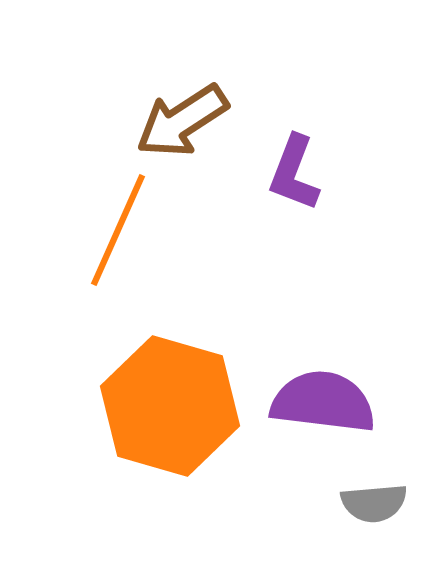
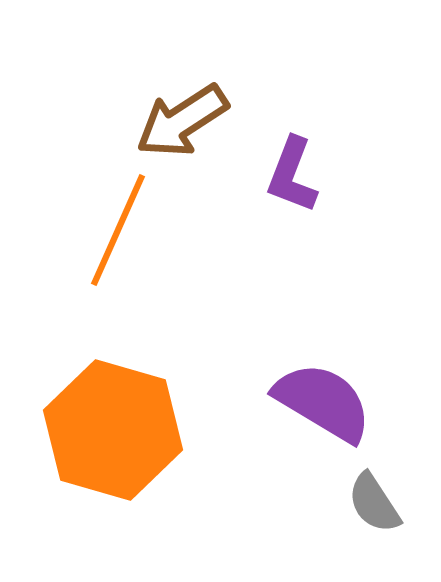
purple L-shape: moved 2 px left, 2 px down
purple semicircle: rotated 24 degrees clockwise
orange hexagon: moved 57 px left, 24 px down
gray semicircle: rotated 62 degrees clockwise
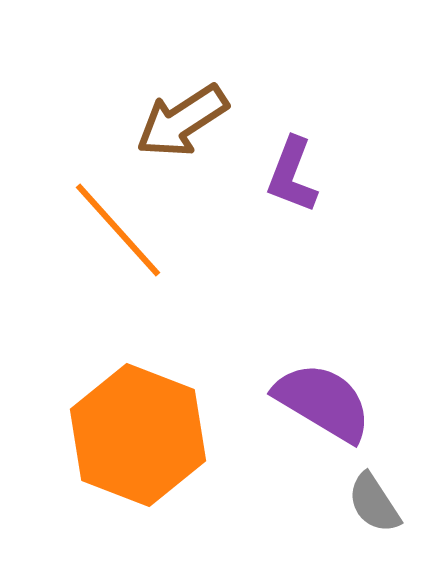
orange line: rotated 66 degrees counterclockwise
orange hexagon: moved 25 px right, 5 px down; rotated 5 degrees clockwise
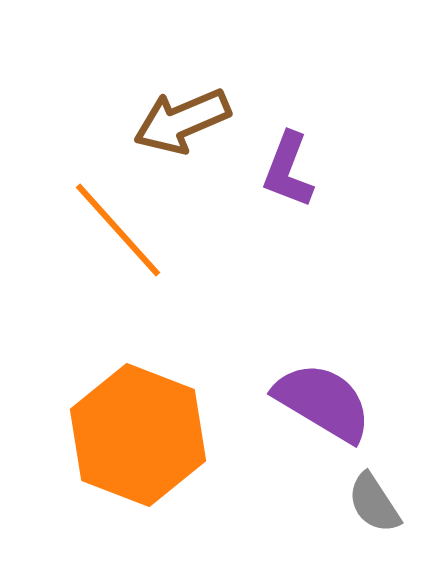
brown arrow: rotated 10 degrees clockwise
purple L-shape: moved 4 px left, 5 px up
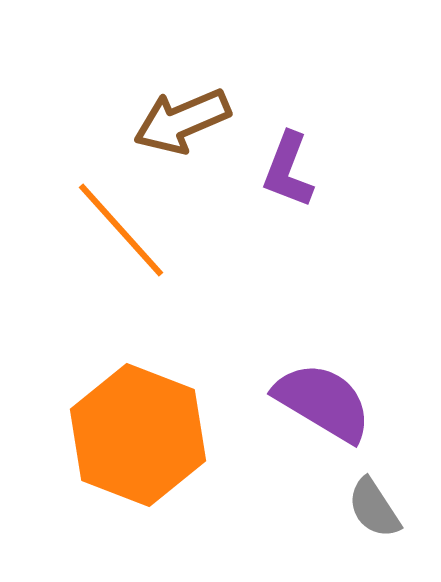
orange line: moved 3 px right
gray semicircle: moved 5 px down
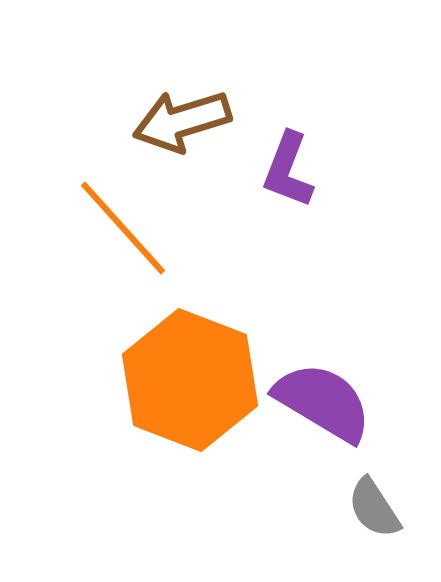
brown arrow: rotated 6 degrees clockwise
orange line: moved 2 px right, 2 px up
orange hexagon: moved 52 px right, 55 px up
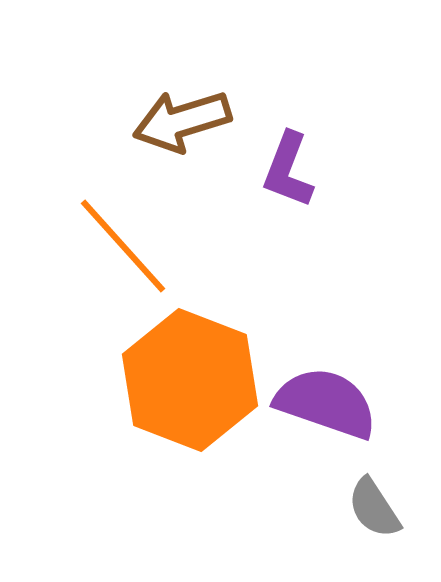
orange line: moved 18 px down
purple semicircle: moved 3 px right, 1 px down; rotated 12 degrees counterclockwise
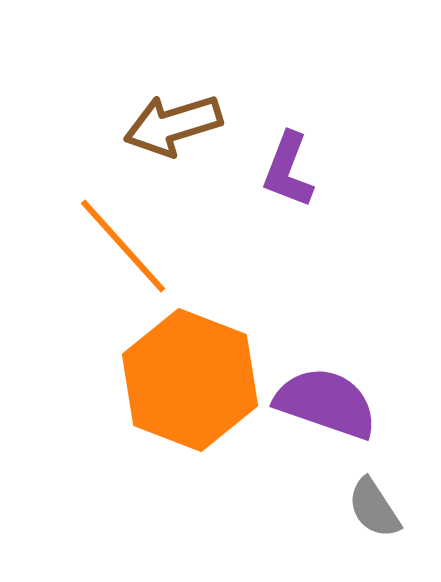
brown arrow: moved 9 px left, 4 px down
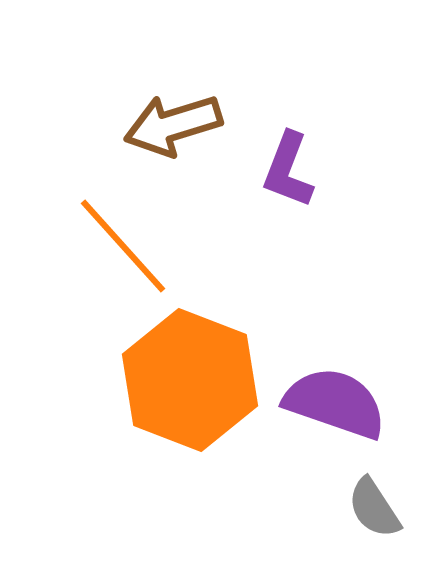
purple semicircle: moved 9 px right
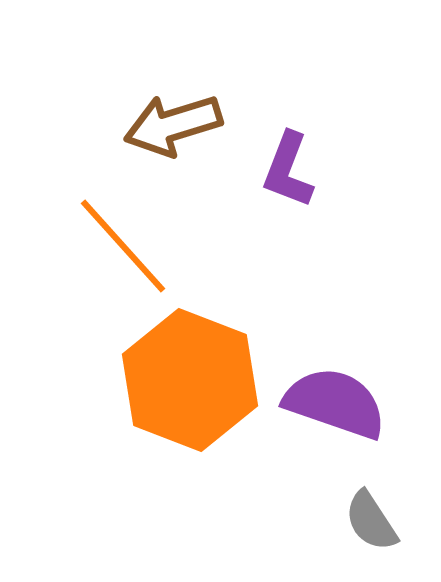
gray semicircle: moved 3 px left, 13 px down
